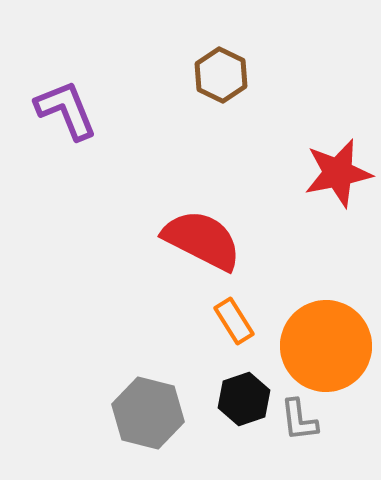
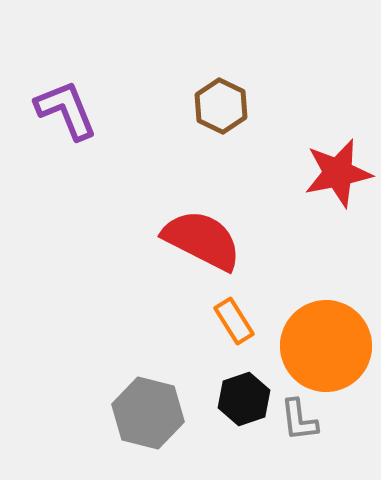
brown hexagon: moved 31 px down
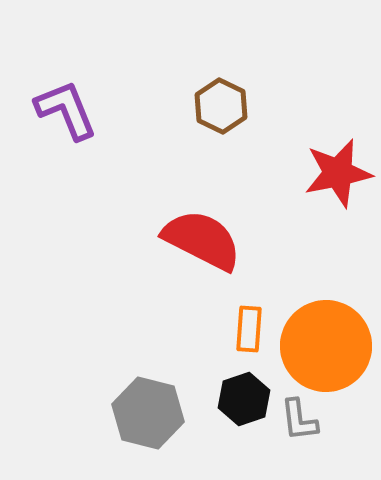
orange rectangle: moved 15 px right, 8 px down; rotated 36 degrees clockwise
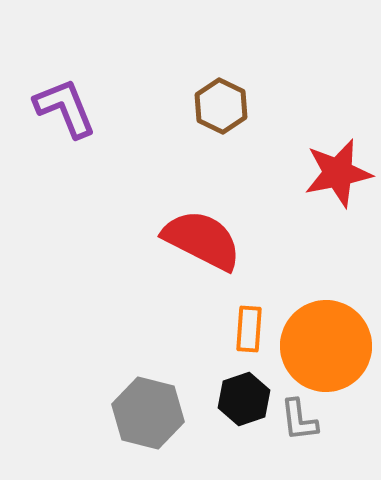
purple L-shape: moved 1 px left, 2 px up
